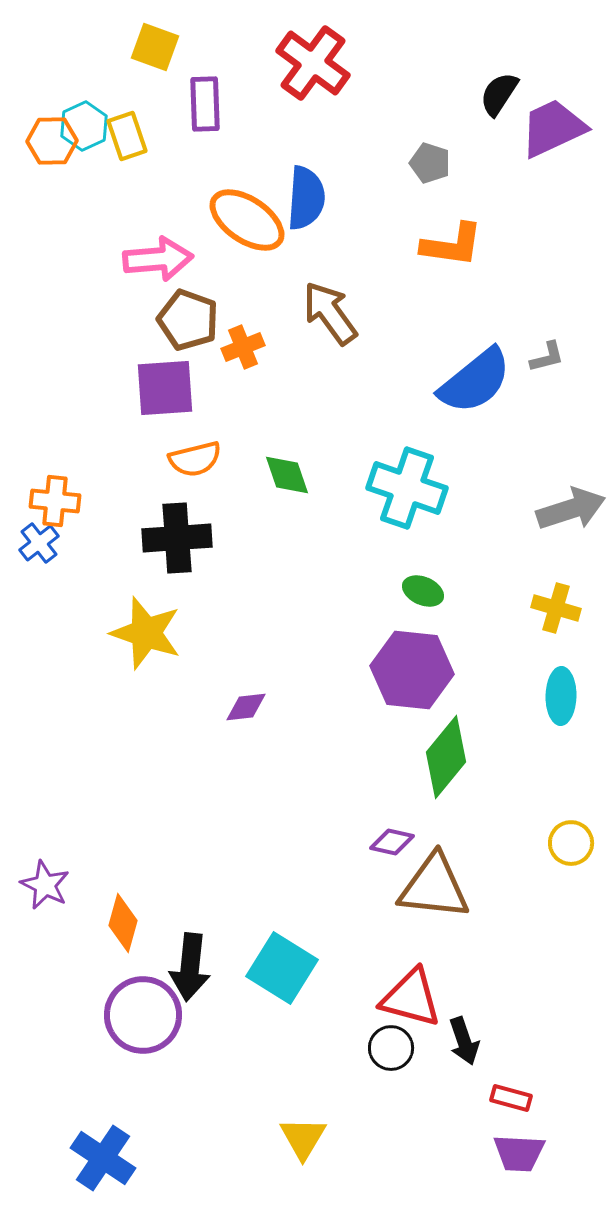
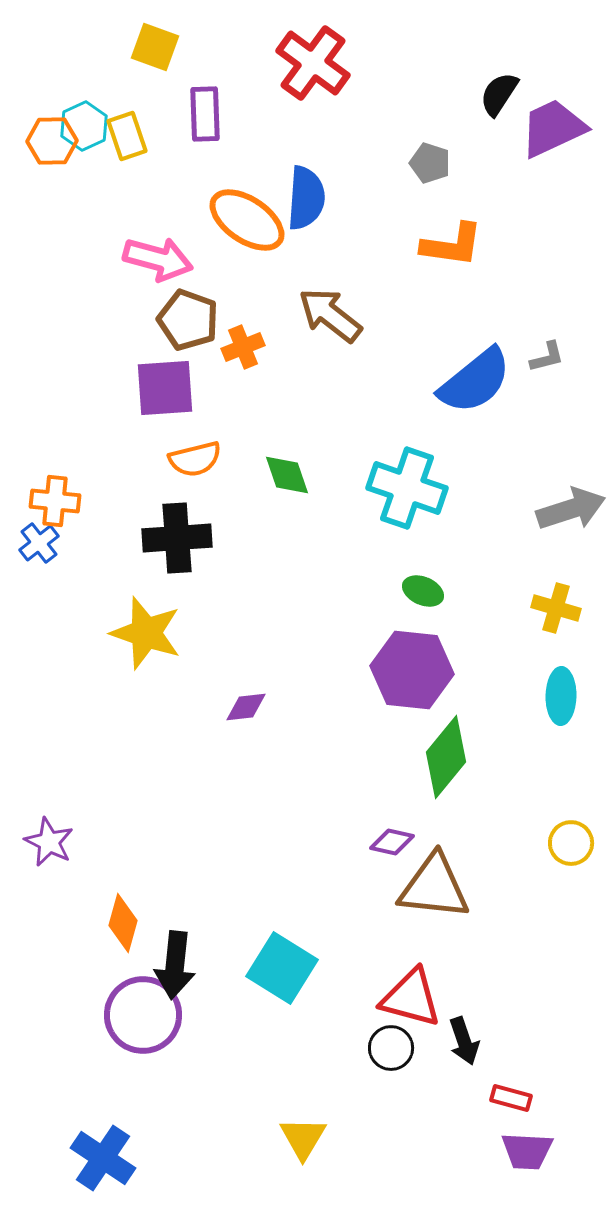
purple rectangle at (205, 104): moved 10 px down
pink arrow at (158, 259): rotated 20 degrees clockwise
brown arrow at (330, 313): moved 2 px down; rotated 16 degrees counterclockwise
purple star at (45, 885): moved 4 px right, 43 px up
black arrow at (190, 967): moved 15 px left, 2 px up
purple trapezoid at (519, 1153): moved 8 px right, 2 px up
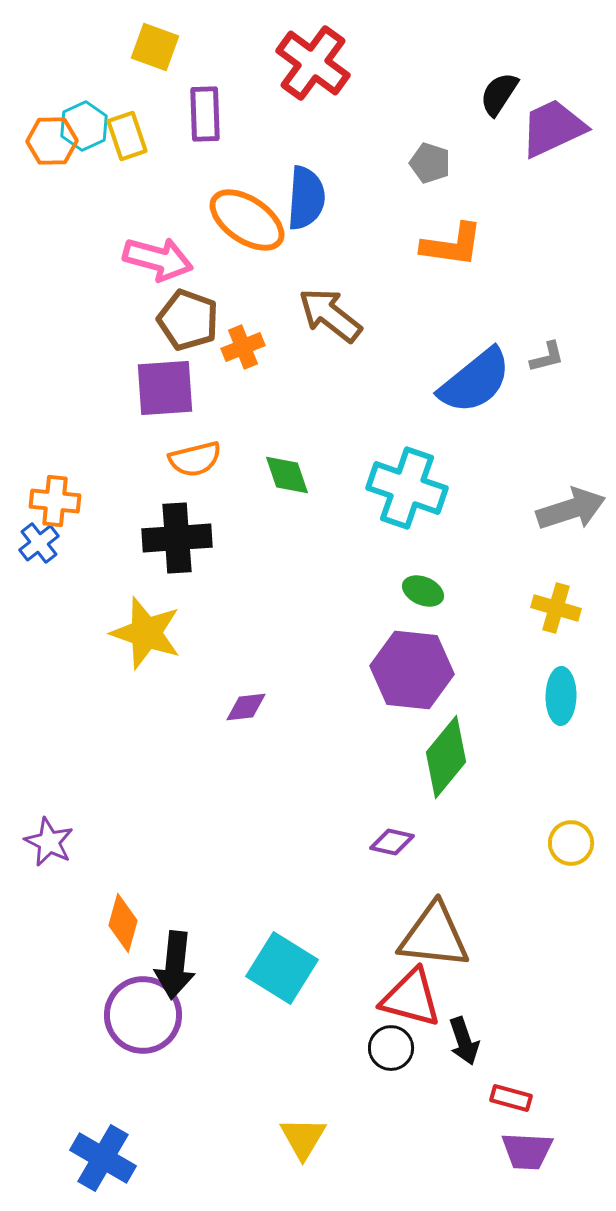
brown triangle at (434, 887): moved 49 px down
blue cross at (103, 1158): rotated 4 degrees counterclockwise
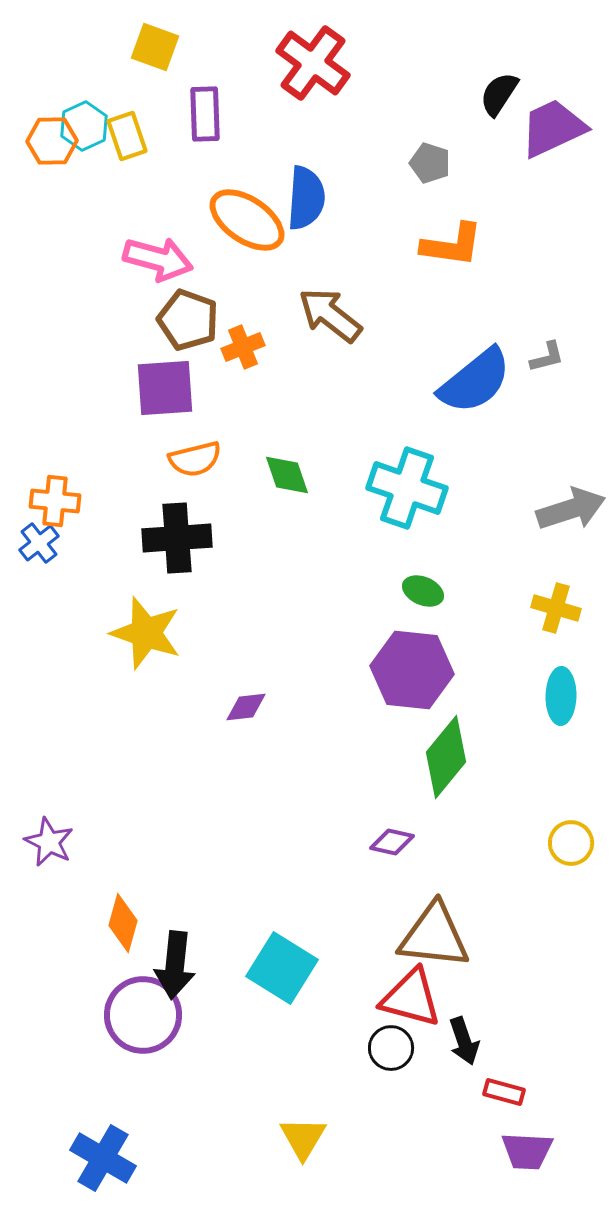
red rectangle at (511, 1098): moved 7 px left, 6 px up
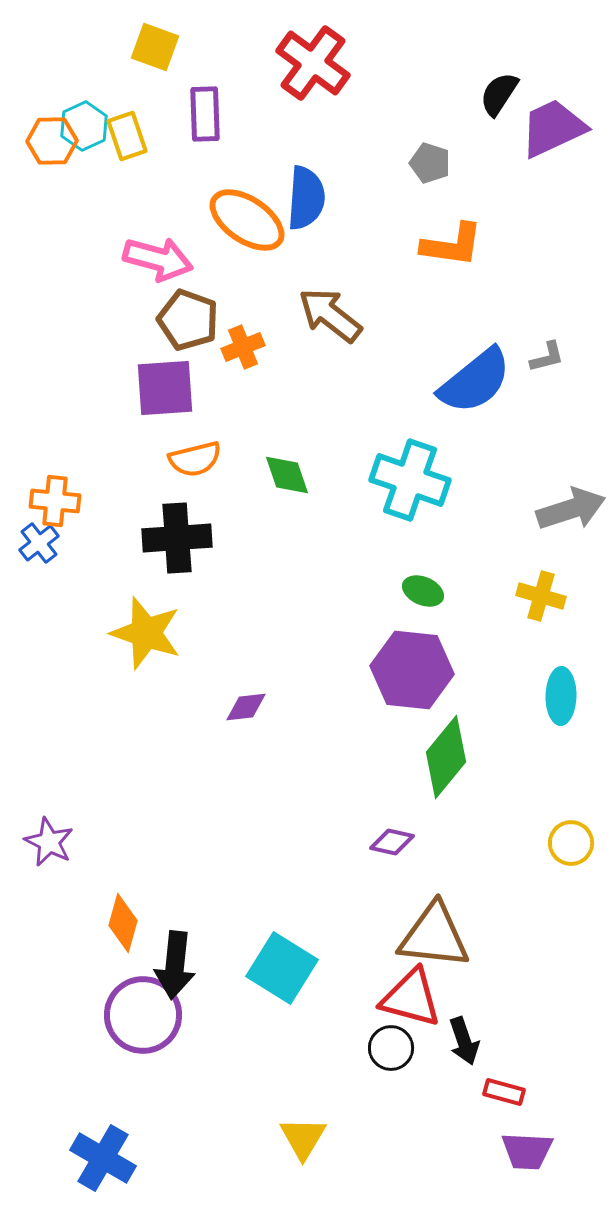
cyan cross at (407, 488): moved 3 px right, 8 px up
yellow cross at (556, 608): moved 15 px left, 12 px up
